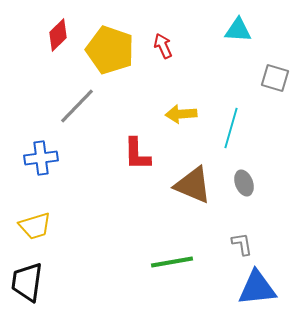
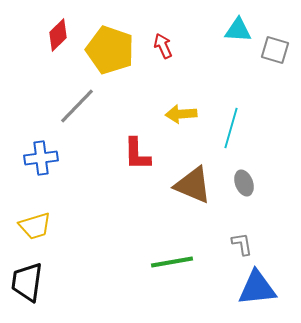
gray square: moved 28 px up
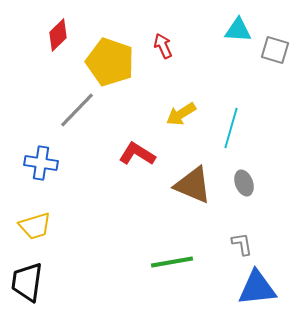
yellow pentagon: moved 12 px down
gray line: moved 4 px down
yellow arrow: rotated 28 degrees counterclockwise
red L-shape: rotated 123 degrees clockwise
blue cross: moved 5 px down; rotated 16 degrees clockwise
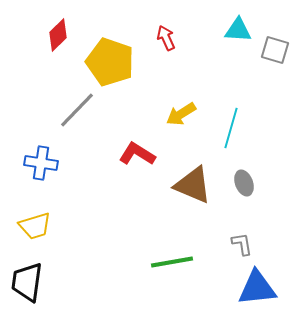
red arrow: moved 3 px right, 8 px up
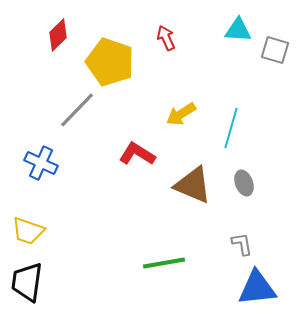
blue cross: rotated 16 degrees clockwise
yellow trapezoid: moved 7 px left, 5 px down; rotated 36 degrees clockwise
green line: moved 8 px left, 1 px down
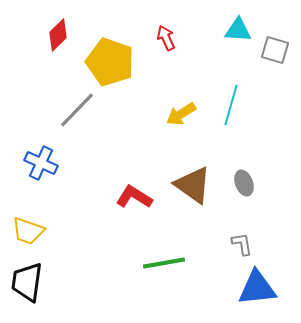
cyan line: moved 23 px up
red L-shape: moved 3 px left, 43 px down
brown triangle: rotated 12 degrees clockwise
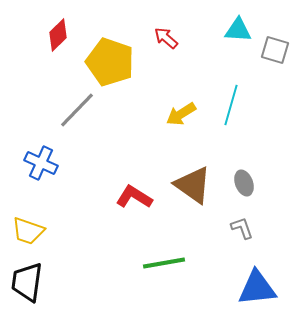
red arrow: rotated 25 degrees counterclockwise
gray L-shape: moved 16 px up; rotated 10 degrees counterclockwise
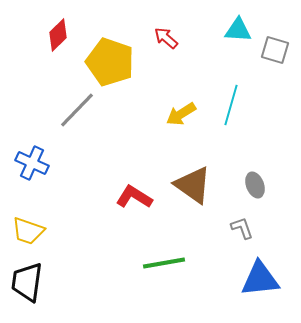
blue cross: moved 9 px left
gray ellipse: moved 11 px right, 2 px down
blue triangle: moved 3 px right, 9 px up
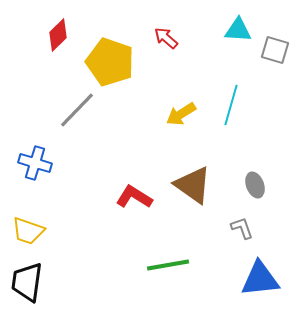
blue cross: moved 3 px right; rotated 8 degrees counterclockwise
green line: moved 4 px right, 2 px down
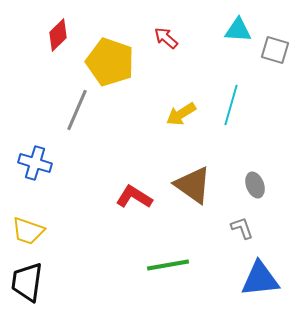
gray line: rotated 21 degrees counterclockwise
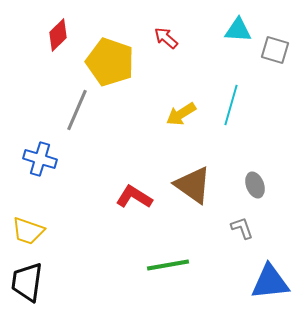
blue cross: moved 5 px right, 4 px up
blue triangle: moved 10 px right, 3 px down
